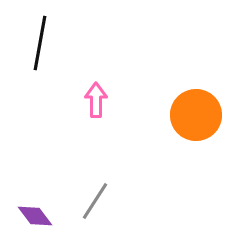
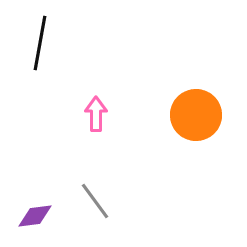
pink arrow: moved 14 px down
gray line: rotated 69 degrees counterclockwise
purple diamond: rotated 60 degrees counterclockwise
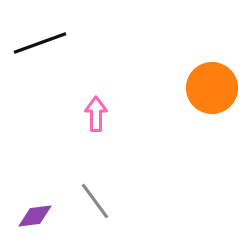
black line: rotated 60 degrees clockwise
orange circle: moved 16 px right, 27 px up
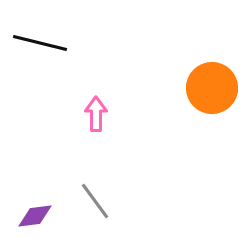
black line: rotated 34 degrees clockwise
